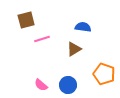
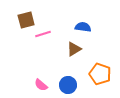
pink line: moved 1 px right, 5 px up
orange pentagon: moved 4 px left
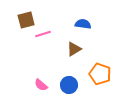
blue semicircle: moved 3 px up
blue circle: moved 1 px right
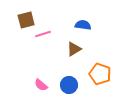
blue semicircle: moved 1 px down
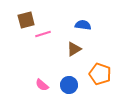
pink semicircle: moved 1 px right
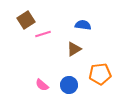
brown square: rotated 18 degrees counterclockwise
orange pentagon: rotated 25 degrees counterclockwise
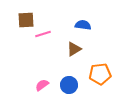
brown square: rotated 30 degrees clockwise
pink semicircle: rotated 104 degrees clockwise
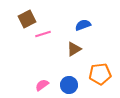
brown square: moved 1 px right, 1 px up; rotated 24 degrees counterclockwise
blue semicircle: rotated 28 degrees counterclockwise
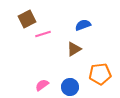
blue circle: moved 1 px right, 2 px down
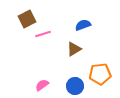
blue circle: moved 5 px right, 1 px up
